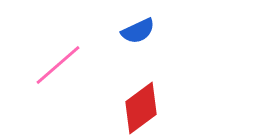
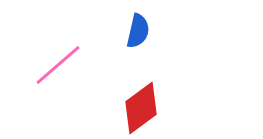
blue semicircle: rotated 52 degrees counterclockwise
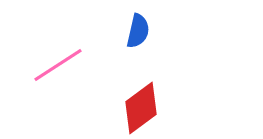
pink line: rotated 8 degrees clockwise
